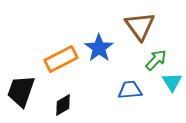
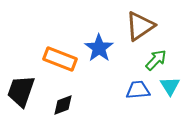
brown triangle: rotated 32 degrees clockwise
orange rectangle: moved 1 px left; rotated 48 degrees clockwise
cyan triangle: moved 2 px left, 4 px down
blue trapezoid: moved 8 px right
black diamond: rotated 10 degrees clockwise
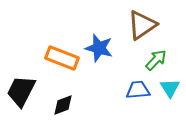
brown triangle: moved 2 px right, 1 px up
blue star: rotated 20 degrees counterclockwise
orange rectangle: moved 2 px right, 1 px up
cyan triangle: moved 2 px down
black trapezoid: rotated 8 degrees clockwise
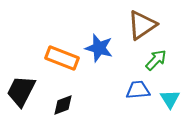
cyan triangle: moved 11 px down
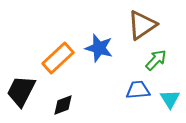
orange rectangle: moved 4 px left; rotated 64 degrees counterclockwise
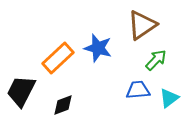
blue star: moved 1 px left
cyan triangle: moved 1 px left, 1 px up; rotated 25 degrees clockwise
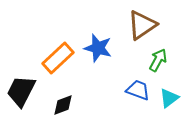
green arrow: moved 2 px right; rotated 15 degrees counterclockwise
blue trapezoid: rotated 25 degrees clockwise
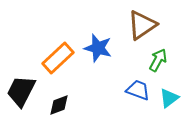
black diamond: moved 4 px left
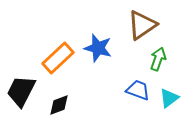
green arrow: moved 1 px up; rotated 10 degrees counterclockwise
